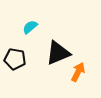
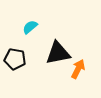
black triangle: rotated 12 degrees clockwise
orange arrow: moved 3 px up
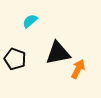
cyan semicircle: moved 6 px up
black pentagon: rotated 10 degrees clockwise
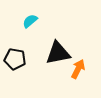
black pentagon: rotated 10 degrees counterclockwise
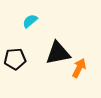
black pentagon: rotated 15 degrees counterclockwise
orange arrow: moved 1 px right, 1 px up
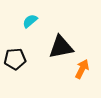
black triangle: moved 3 px right, 6 px up
orange arrow: moved 3 px right, 1 px down
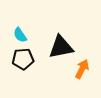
cyan semicircle: moved 10 px left, 14 px down; rotated 84 degrees counterclockwise
black pentagon: moved 8 px right
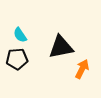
black pentagon: moved 6 px left
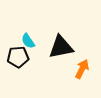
cyan semicircle: moved 8 px right, 6 px down
black pentagon: moved 1 px right, 2 px up
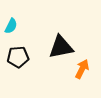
cyan semicircle: moved 17 px left, 15 px up; rotated 119 degrees counterclockwise
